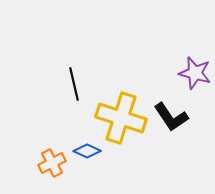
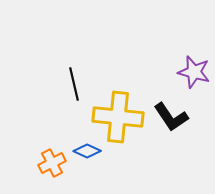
purple star: moved 1 px left, 1 px up
yellow cross: moved 3 px left, 1 px up; rotated 12 degrees counterclockwise
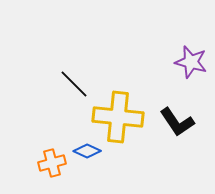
purple star: moved 3 px left, 10 px up
black line: rotated 32 degrees counterclockwise
black L-shape: moved 6 px right, 5 px down
orange cross: rotated 12 degrees clockwise
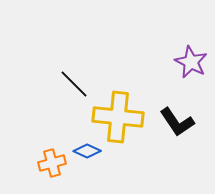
purple star: rotated 12 degrees clockwise
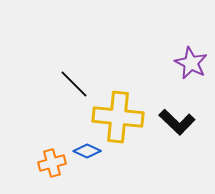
purple star: moved 1 px down
black L-shape: rotated 12 degrees counterclockwise
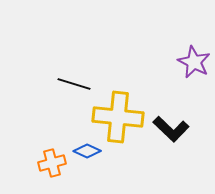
purple star: moved 3 px right, 1 px up
black line: rotated 28 degrees counterclockwise
black L-shape: moved 6 px left, 7 px down
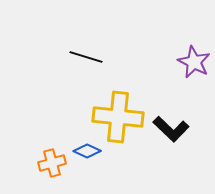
black line: moved 12 px right, 27 px up
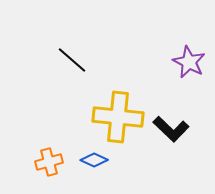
black line: moved 14 px left, 3 px down; rotated 24 degrees clockwise
purple star: moved 5 px left
blue diamond: moved 7 px right, 9 px down
orange cross: moved 3 px left, 1 px up
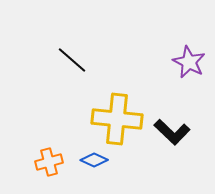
yellow cross: moved 1 px left, 2 px down
black L-shape: moved 1 px right, 3 px down
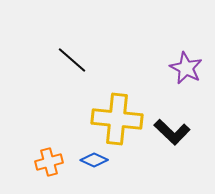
purple star: moved 3 px left, 6 px down
